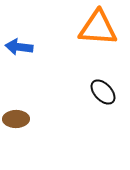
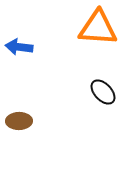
brown ellipse: moved 3 px right, 2 px down
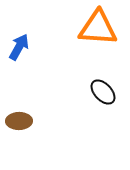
blue arrow: rotated 112 degrees clockwise
